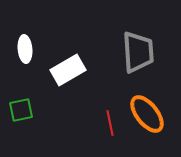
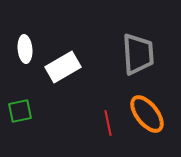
gray trapezoid: moved 2 px down
white rectangle: moved 5 px left, 3 px up
green square: moved 1 px left, 1 px down
red line: moved 2 px left
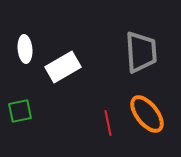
gray trapezoid: moved 3 px right, 2 px up
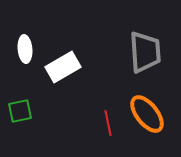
gray trapezoid: moved 4 px right
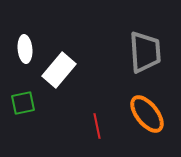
white rectangle: moved 4 px left, 3 px down; rotated 20 degrees counterclockwise
green square: moved 3 px right, 8 px up
red line: moved 11 px left, 3 px down
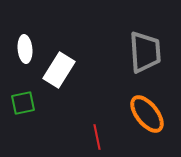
white rectangle: rotated 8 degrees counterclockwise
red line: moved 11 px down
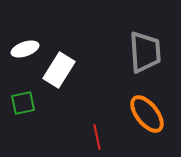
white ellipse: rotated 76 degrees clockwise
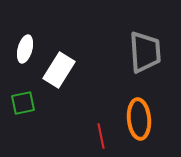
white ellipse: rotated 56 degrees counterclockwise
orange ellipse: moved 8 px left, 5 px down; rotated 33 degrees clockwise
red line: moved 4 px right, 1 px up
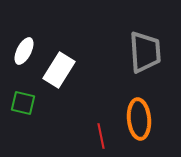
white ellipse: moved 1 px left, 2 px down; rotated 12 degrees clockwise
green square: rotated 25 degrees clockwise
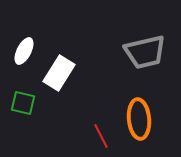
gray trapezoid: rotated 81 degrees clockwise
white rectangle: moved 3 px down
red line: rotated 15 degrees counterclockwise
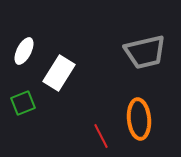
green square: rotated 35 degrees counterclockwise
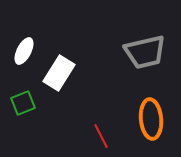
orange ellipse: moved 12 px right
